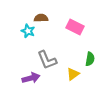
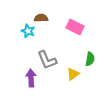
purple arrow: rotated 78 degrees counterclockwise
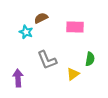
brown semicircle: rotated 24 degrees counterclockwise
pink rectangle: rotated 24 degrees counterclockwise
cyan star: moved 2 px left, 1 px down
purple arrow: moved 13 px left
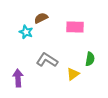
gray L-shape: rotated 145 degrees clockwise
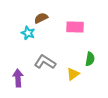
cyan star: moved 2 px right, 1 px down
gray L-shape: moved 2 px left, 2 px down
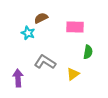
green semicircle: moved 2 px left, 7 px up
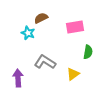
pink rectangle: rotated 12 degrees counterclockwise
